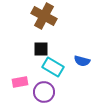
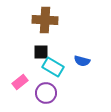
brown cross: moved 1 px right, 4 px down; rotated 25 degrees counterclockwise
black square: moved 3 px down
pink rectangle: rotated 28 degrees counterclockwise
purple circle: moved 2 px right, 1 px down
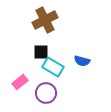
brown cross: rotated 30 degrees counterclockwise
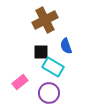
blue semicircle: moved 16 px left, 15 px up; rotated 56 degrees clockwise
purple circle: moved 3 px right
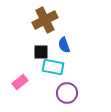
blue semicircle: moved 2 px left, 1 px up
cyan rectangle: rotated 20 degrees counterclockwise
purple circle: moved 18 px right
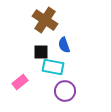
brown cross: rotated 30 degrees counterclockwise
purple circle: moved 2 px left, 2 px up
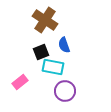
black square: rotated 21 degrees counterclockwise
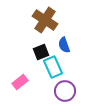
cyan rectangle: rotated 55 degrees clockwise
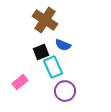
blue semicircle: moved 1 px left; rotated 49 degrees counterclockwise
